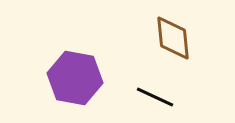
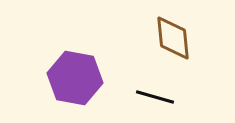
black line: rotated 9 degrees counterclockwise
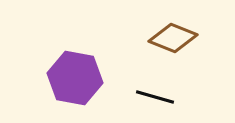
brown diamond: rotated 63 degrees counterclockwise
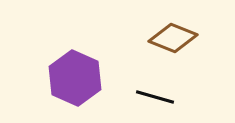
purple hexagon: rotated 14 degrees clockwise
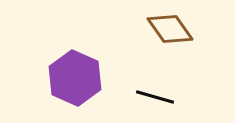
brown diamond: moved 3 px left, 9 px up; rotated 33 degrees clockwise
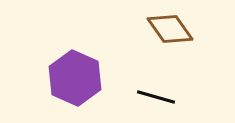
black line: moved 1 px right
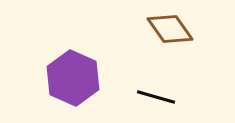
purple hexagon: moved 2 px left
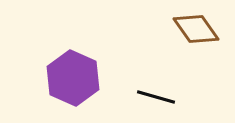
brown diamond: moved 26 px right
